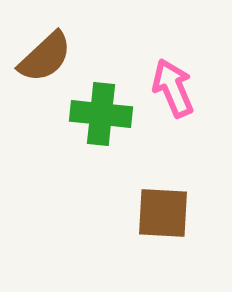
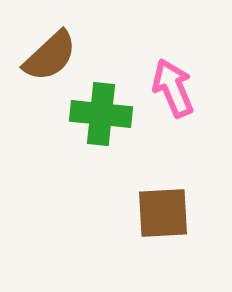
brown semicircle: moved 5 px right, 1 px up
brown square: rotated 6 degrees counterclockwise
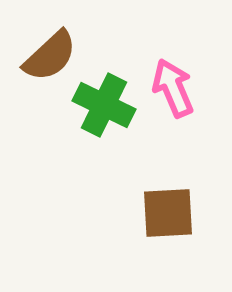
green cross: moved 3 px right, 9 px up; rotated 20 degrees clockwise
brown square: moved 5 px right
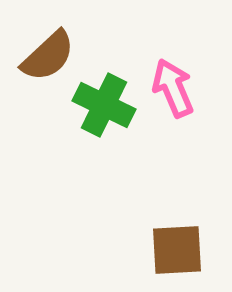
brown semicircle: moved 2 px left
brown square: moved 9 px right, 37 px down
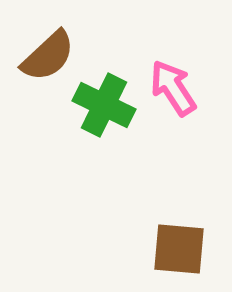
pink arrow: rotated 10 degrees counterclockwise
brown square: moved 2 px right, 1 px up; rotated 8 degrees clockwise
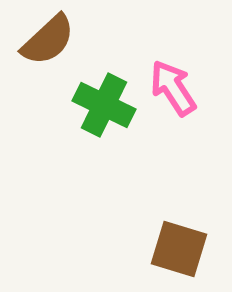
brown semicircle: moved 16 px up
brown square: rotated 12 degrees clockwise
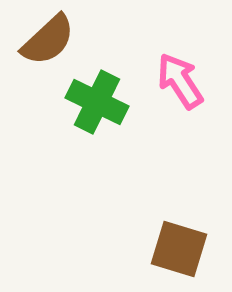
pink arrow: moved 7 px right, 7 px up
green cross: moved 7 px left, 3 px up
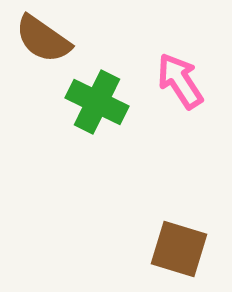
brown semicircle: moved 5 px left, 1 px up; rotated 78 degrees clockwise
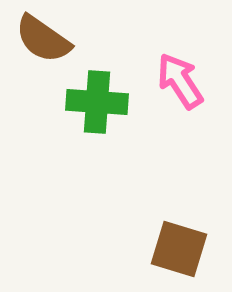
green cross: rotated 22 degrees counterclockwise
